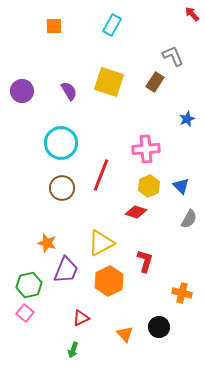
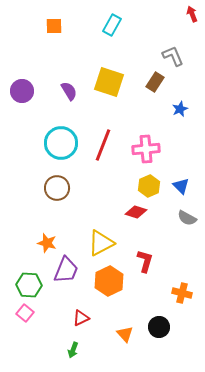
red arrow: rotated 21 degrees clockwise
blue star: moved 7 px left, 10 px up
red line: moved 2 px right, 30 px up
brown circle: moved 5 px left
gray semicircle: moved 2 px left, 1 px up; rotated 90 degrees clockwise
green hexagon: rotated 15 degrees clockwise
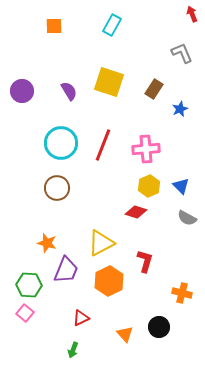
gray L-shape: moved 9 px right, 3 px up
brown rectangle: moved 1 px left, 7 px down
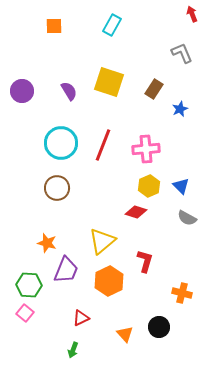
yellow triangle: moved 1 px right, 2 px up; rotated 12 degrees counterclockwise
